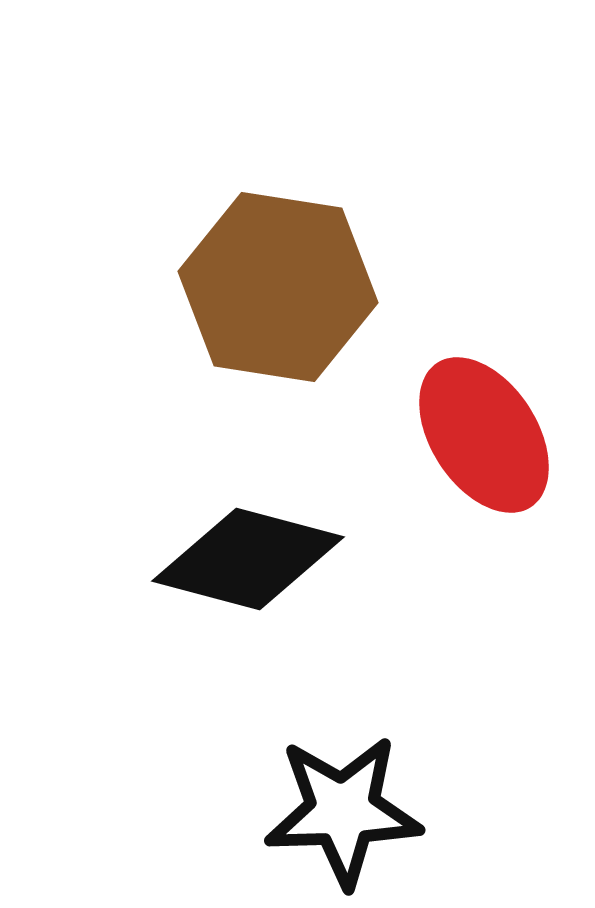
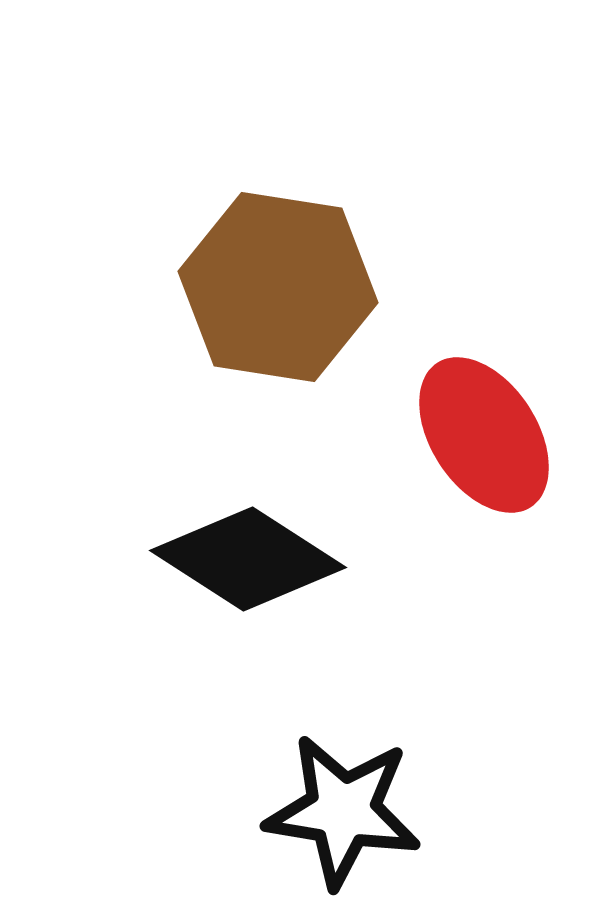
black diamond: rotated 18 degrees clockwise
black star: rotated 11 degrees clockwise
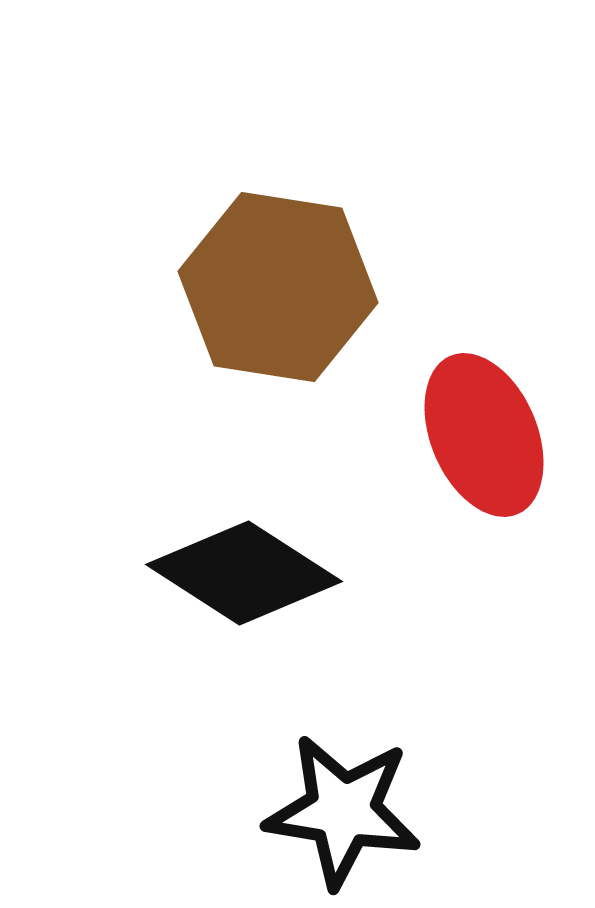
red ellipse: rotated 10 degrees clockwise
black diamond: moved 4 px left, 14 px down
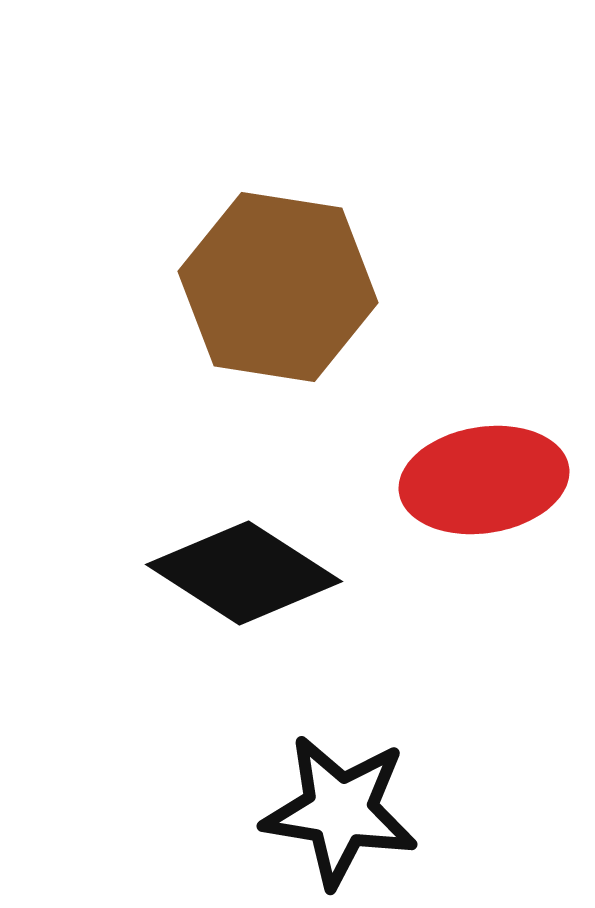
red ellipse: moved 45 px down; rotated 76 degrees counterclockwise
black star: moved 3 px left
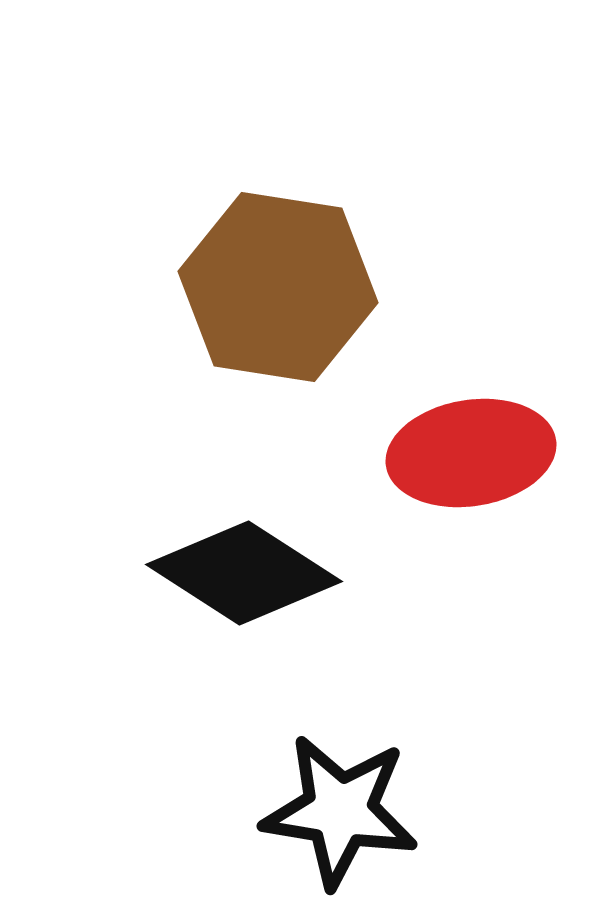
red ellipse: moved 13 px left, 27 px up
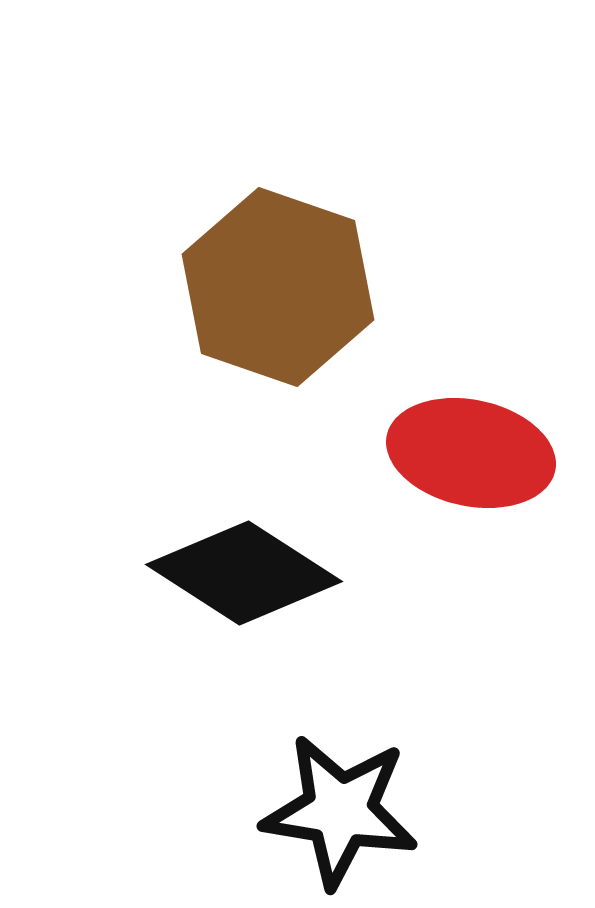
brown hexagon: rotated 10 degrees clockwise
red ellipse: rotated 21 degrees clockwise
